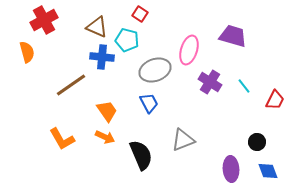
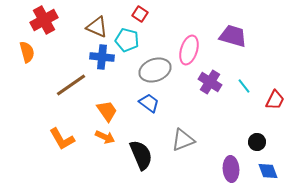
blue trapezoid: rotated 25 degrees counterclockwise
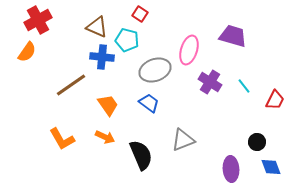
red cross: moved 6 px left
orange semicircle: rotated 50 degrees clockwise
orange trapezoid: moved 1 px right, 6 px up
blue diamond: moved 3 px right, 4 px up
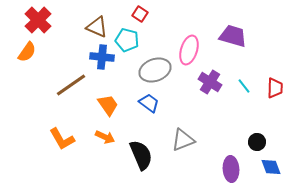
red cross: rotated 16 degrees counterclockwise
red trapezoid: moved 12 px up; rotated 25 degrees counterclockwise
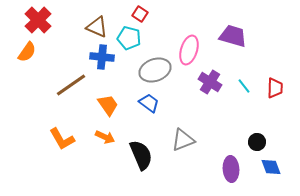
cyan pentagon: moved 2 px right, 2 px up
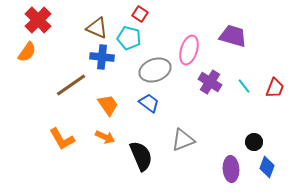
brown triangle: moved 1 px down
red trapezoid: rotated 20 degrees clockwise
black circle: moved 3 px left
black semicircle: moved 1 px down
blue diamond: moved 4 px left; rotated 40 degrees clockwise
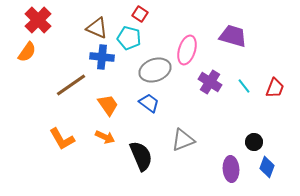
pink ellipse: moved 2 px left
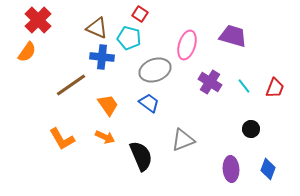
pink ellipse: moved 5 px up
black circle: moved 3 px left, 13 px up
blue diamond: moved 1 px right, 2 px down
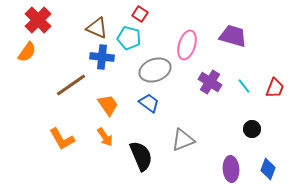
black circle: moved 1 px right
orange arrow: rotated 30 degrees clockwise
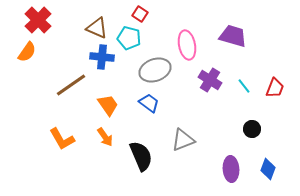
pink ellipse: rotated 28 degrees counterclockwise
purple cross: moved 2 px up
